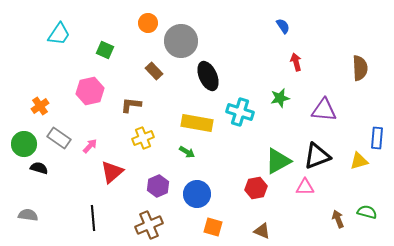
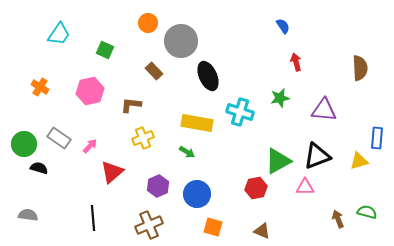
orange cross: moved 19 px up; rotated 24 degrees counterclockwise
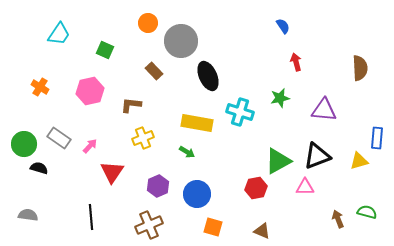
red triangle: rotated 15 degrees counterclockwise
black line: moved 2 px left, 1 px up
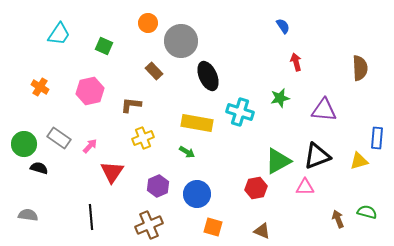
green square: moved 1 px left, 4 px up
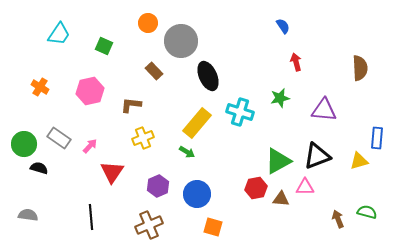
yellow rectangle: rotated 60 degrees counterclockwise
brown triangle: moved 19 px right, 32 px up; rotated 18 degrees counterclockwise
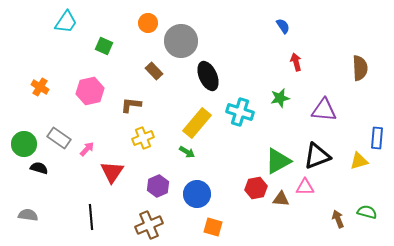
cyan trapezoid: moved 7 px right, 12 px up
pink arrow: moved 3 px left, 3 px down
